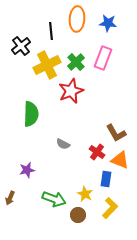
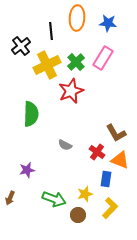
orange ellipse: moved 1 px up
pink rectangle: rotated 10 degrees clockwise
gray semicircle: moved 2 px right, 1 px down
yellow star: rotated 28 degrees clockwise
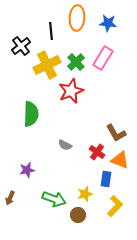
yellow L-shape: moved 5 px right, 2 px up
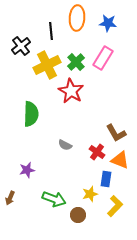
red star: rotated 20 degrees counterclockwise
yellow star: moved 5 px right
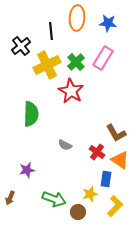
orange triangle: rotated 12 degrees clockwise
brown circle: moved 3 px up
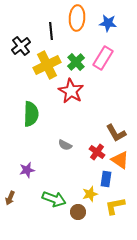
yellow L-shape: rotated 145 degrees counterclockwise
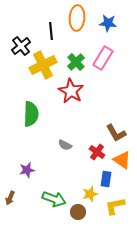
yellow cross: moved 4 px left
orange triangle: moved 2 px right
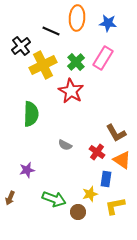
black line: rotated 60 degrees counterclockwise
